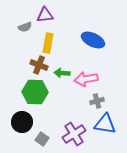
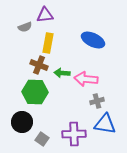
pink arrow: rotated 15 degrees clockwise
purple cross: rotated 30 degrees clockwise
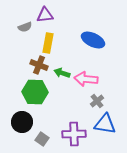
green arrow: rotated 14 degrees clockwise
gray cross: rotated 24 degrees counterclockwise
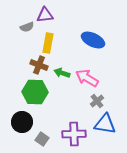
gray semicircle: moved 2 px right
pink arrow: moved 1 px right, 1 px up; rotated 25 degrees clockwise
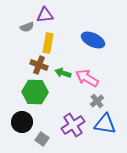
green arrow: moved 1 px right
purple cross: moved 1 px left, 9 px up; rotated 30 degrees counterclockwise
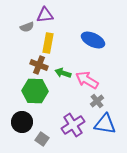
pink arrow: moved 2 px down
green hexagon: moved 1 px up
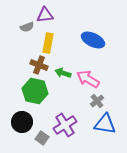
pink arrow: moved 1 px right, 1 px up
green hexagon: rotated 10 degrees clockwise
purple cross: moved 8 px left
gray square: moved 1 px up
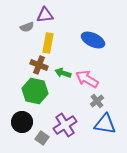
pink arrow: moved 1 px left
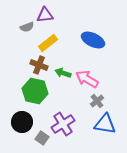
yellow rectangle: rotated 42 degrees clockwise
purple cross: moved 2 px left, 1 px up
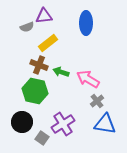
purple triangle: moved 1 px left, 1 px down
blue ellipse: moved 7 px left, 17 px up; rotated 65 degrees clockwise
green arrow: moved 2 px left, 1 px up
pink arrow: moved 1 px right
